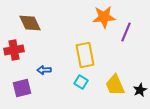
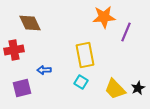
yellow trapezoid: moved 4 px down; rotated 20 degrees counterclockwise
black star: moved 2 px left, 2 px up
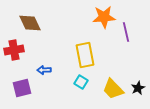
purple line: rotated 36 degrees counterclockwise
yellow trapezoid: moved 2 px left
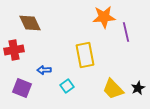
cyan square: moved 14 px left, 4 px down; rotated 24 degrees clockwise
purple square: rotated 36 degrees clockwise
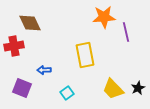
red cross: moved 4 px up
cyan square: moved 7 px down
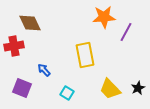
purple line: rotated 42 degrees clockwise
blue arrow: rotated 48 degrees clockwise
yellow trapezoid: moved 3 px left
cyan square: rotated 24 degrees counterclockwise
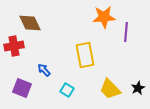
purple line: rotated 24 degrees counterclockwise
cyan square: moved 3 px up
